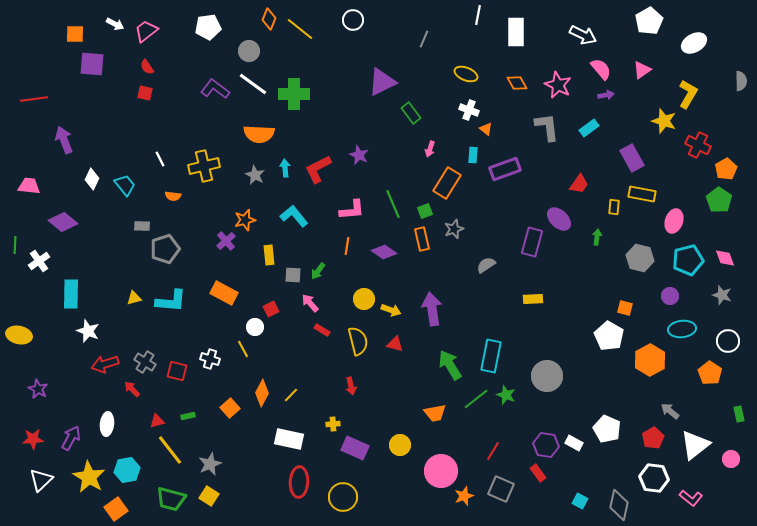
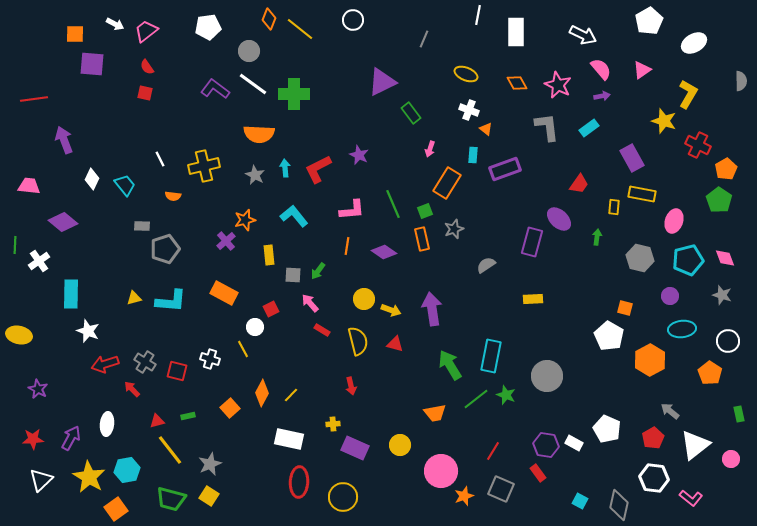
purple arrow at (606, 95): moved 4 px left, 1 px down
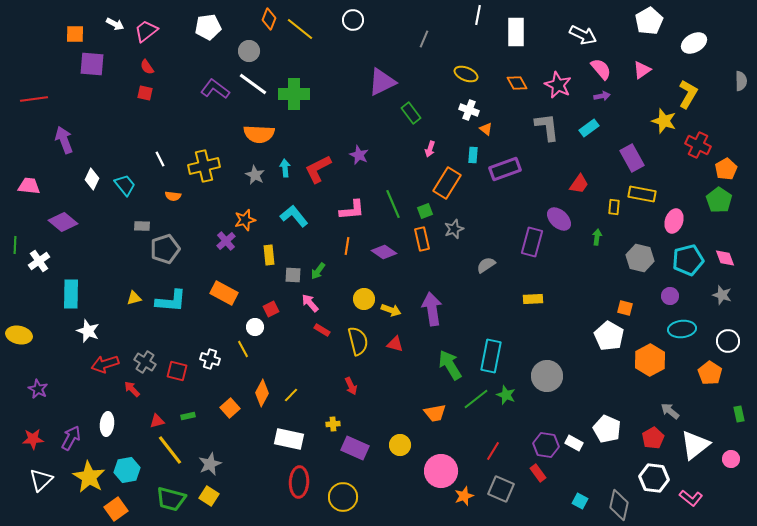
red arrow at (351, 386): rotated 12 degrees counterclockwise
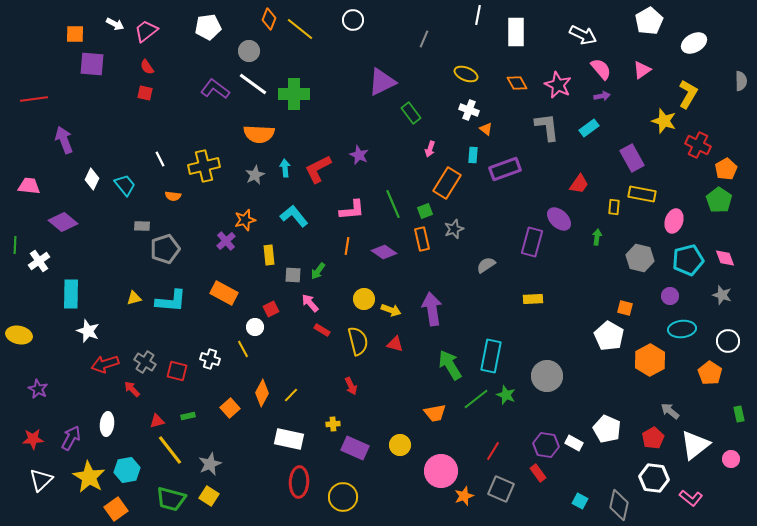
gray star at (255, 175): rotated 18 degrees clockwise
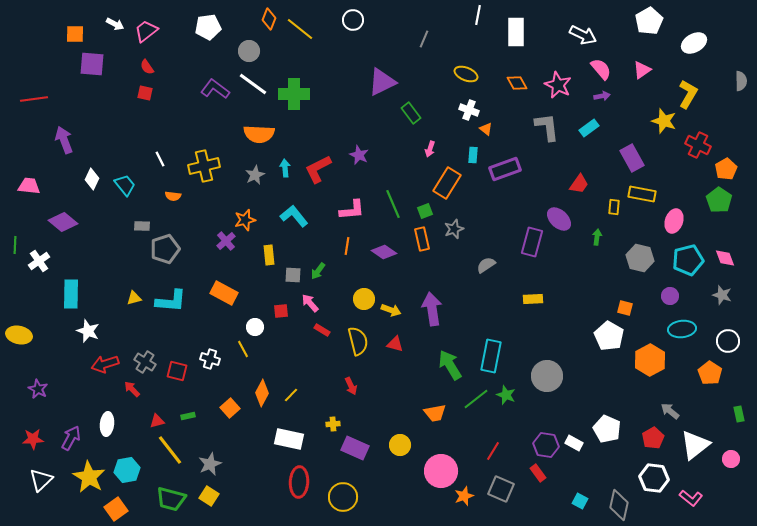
red square at (271, 309): moved 10 px right, 2 px down; rotated 21 degrees clockwise
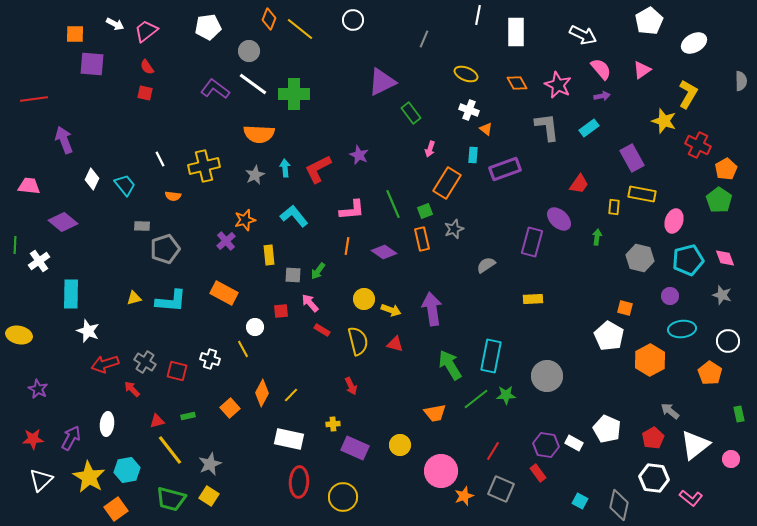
green star at (506, 395): rotated 24 degrees counterclockwise
